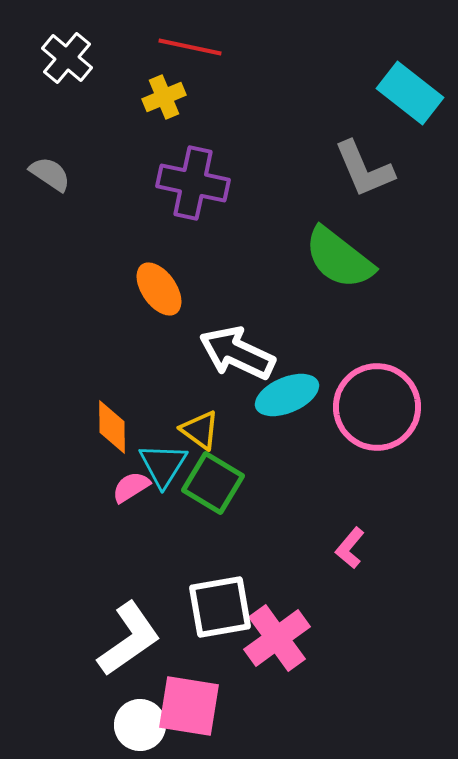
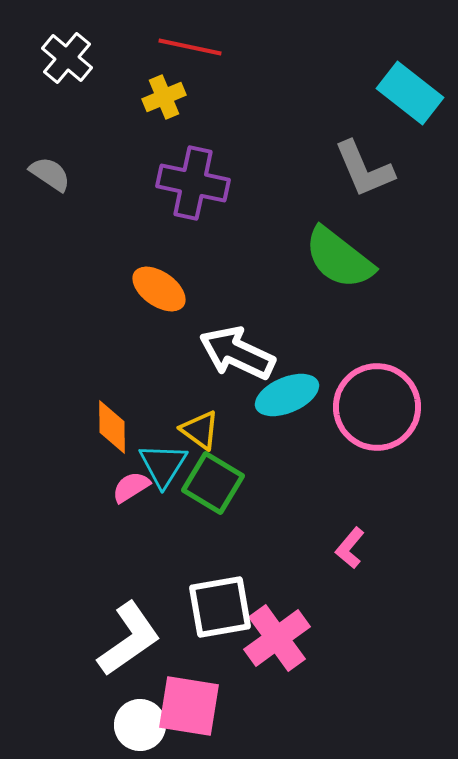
orange ellipse: rotated 20 degrees counterclockwise
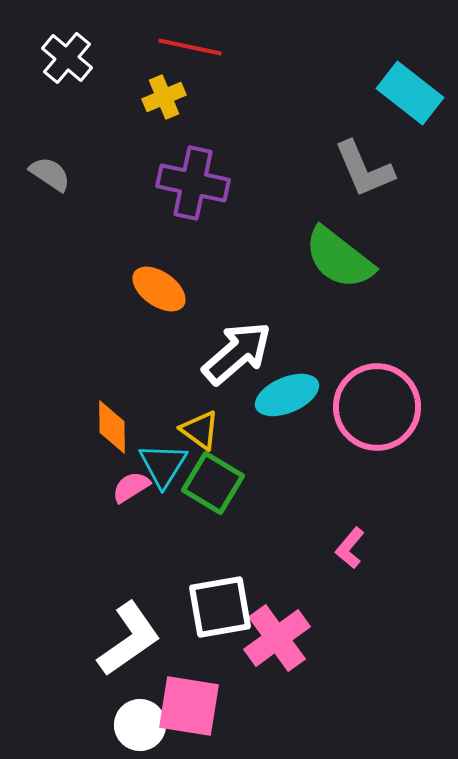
white arrow: rotated 114 degrees clockwise
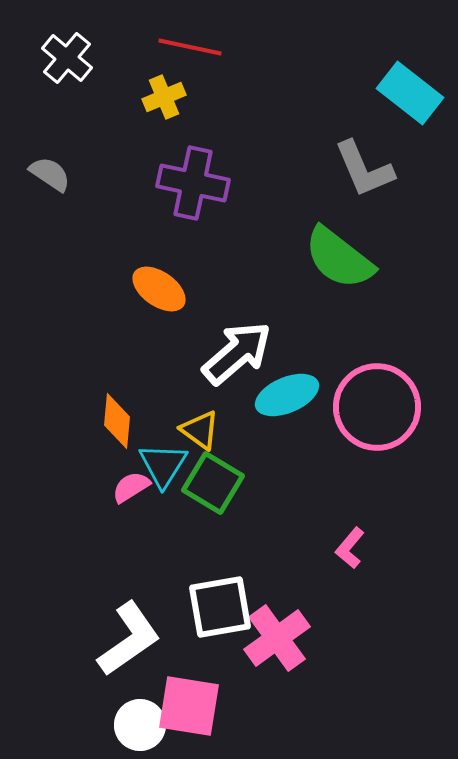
orange diamond: moved 5 px right, 6 px up; rotated 6 degrees clockwise
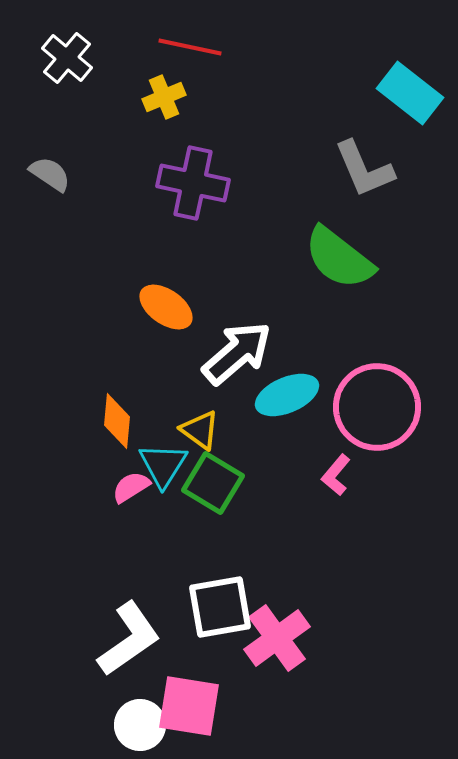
orange ellipse: moved 7 px right, 18 px down
pink L-shape: moved 14 px left, 73 px up
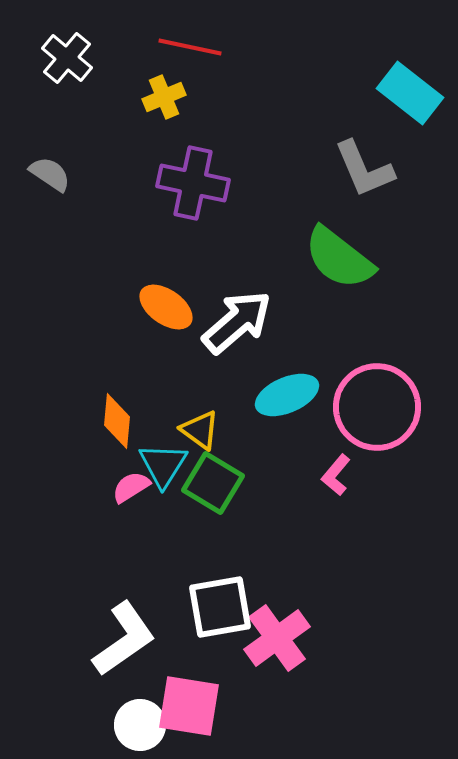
white arrow: moved 31 px up
white L-shape: moved 5 px left
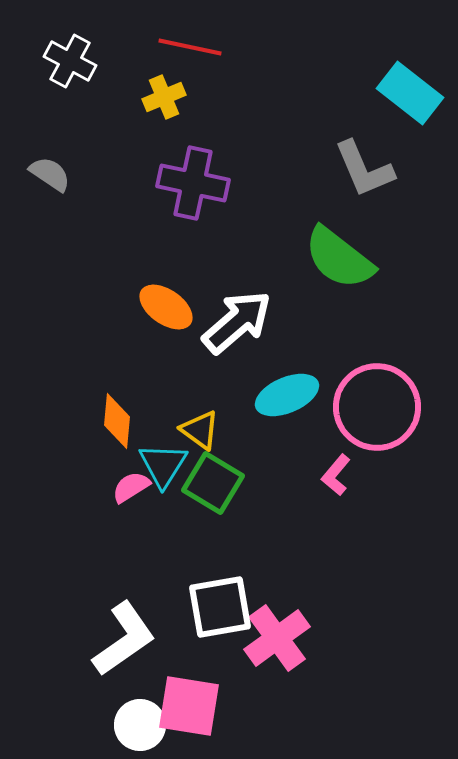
white cross: moved 3 px right, 3 px down; rotated 12 degrees counterclockwise
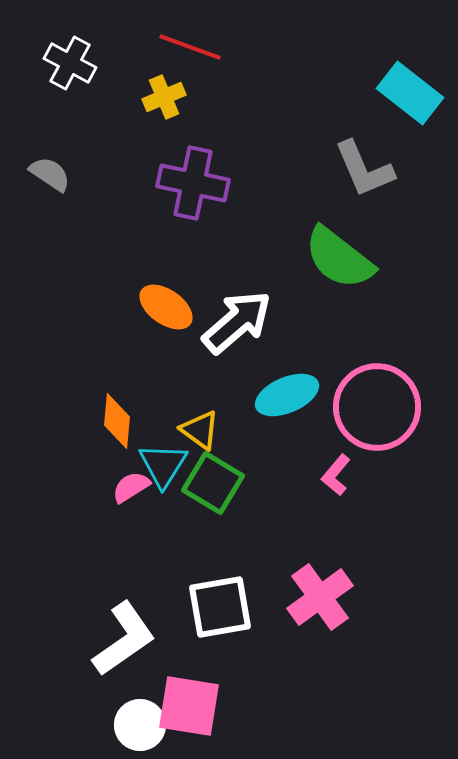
red line: rotated 8 degrees clockwise
white cross: moved 2 px down
pink cross: moved 43 px right, 41 px up
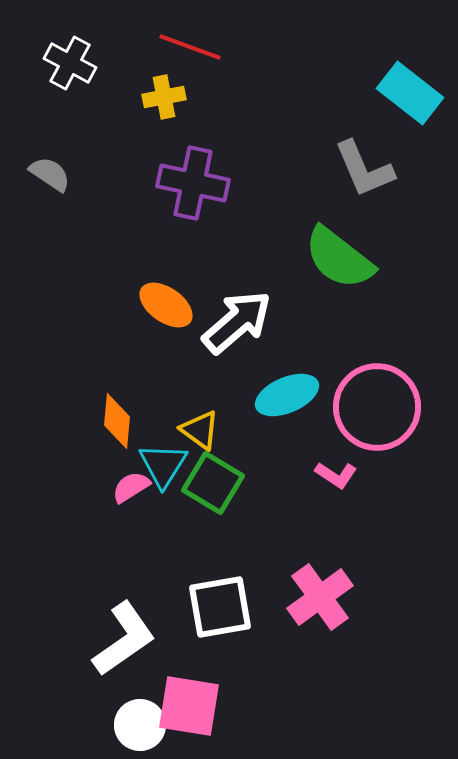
yellow cross: rotated 12 degrees clockwise
orange ellipse: moved 2 px up
pink L-shape: rotated 96 degrees counterclockwise
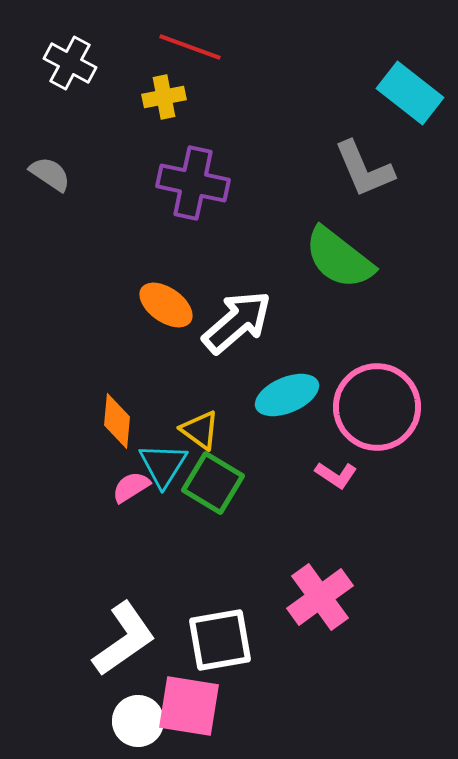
white square: moved 33 px down
white circle: moved 2 px left, 4 px up
